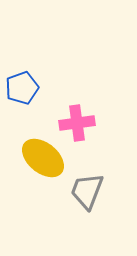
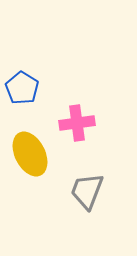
blue pentagon: rotated 20 degrees counterclockwise
yellow ellipse: moved 13 px left, 4 px up; rotated 24 degrees clockwise
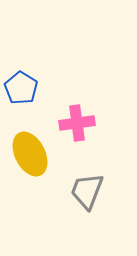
blue pentagon: moved 1 px left
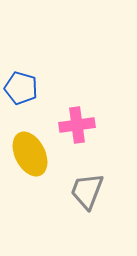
blue pentagon: rotated 16 degrees counterclockwise
pink cross: moved 2 px down
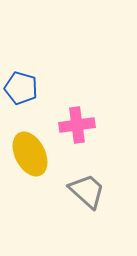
gray trapezoid: rotated 111 degrees clockwise
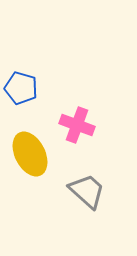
pink cross: rotated 28 degrees clockwise
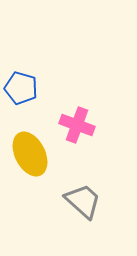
gray trapezoid: moved 4 px left, 10 px down
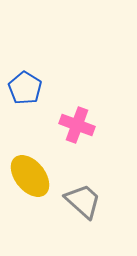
blue pentagon: moved 4 px right; rotated 16 degrees clockwise
yellow ellipse: moved 22 px down; rotated 12 degrees counterclockwise
